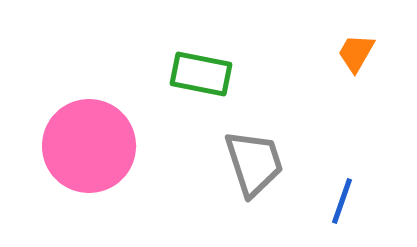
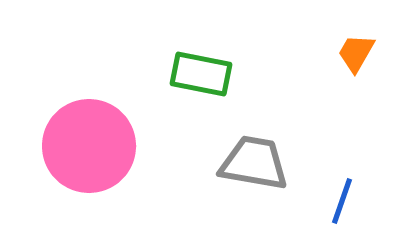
gray trapezoid: rotated 62 degrees counterclockwise
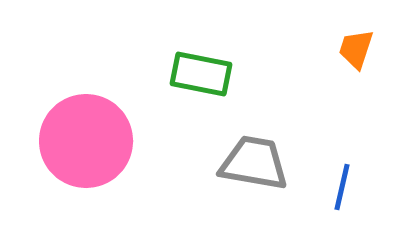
orange trapezoid: moved 4 px up; rotated 12 degrees counterclockwise
pink circle: moved 3 px left, 5 px up
blue line: moved 14 px up; rotated 6 degrees counterclockwise
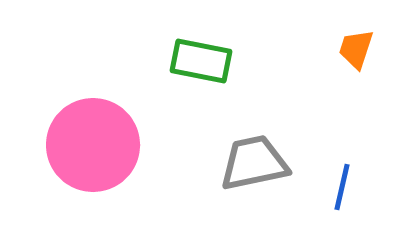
green rectangle: moved 13 px up
pink circle: moved 7 px right, 4 px down
gray trapezoid: rotated 22 degrees counterclockwise
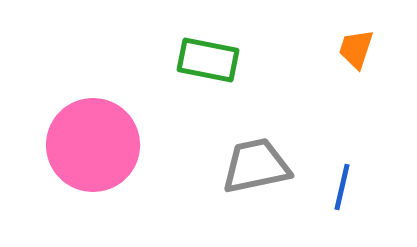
green rectangle: moved 7 px right, 1 px up
gray trapezoid: moved 2 px right, 3 px down
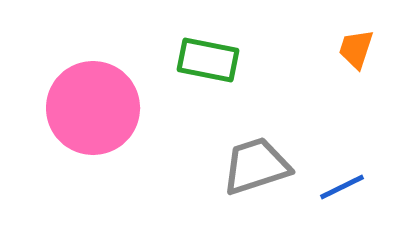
pink circle: moved 37 px up
gray trapezoid: rotated 6 degrees counterclockwise
blue line: rotated 51 degrees clockwise
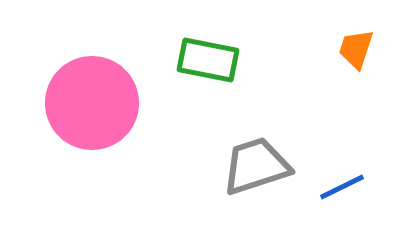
pink circle: moved 1 px left, 5 px up
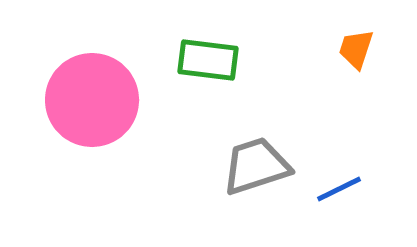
green rectangle: rotated 4 degrees counterclockwise
pink circle: moved 3 px up
blue line: moved 3 px left, 2 px down
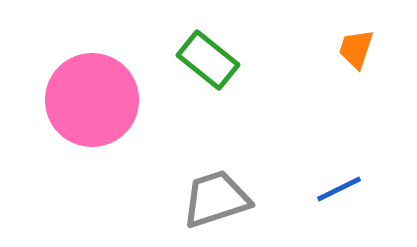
green rectangle: rotated 32 degrees clockwise
gray trapezoid: moved 40 px left, 33 px down
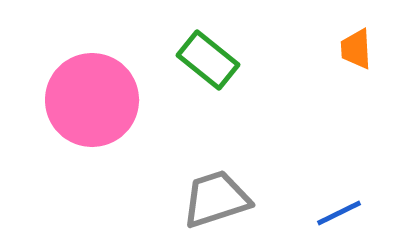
orange trapezoid: rotated 21 degrees counterclockwise
blue line: moved 24 px down
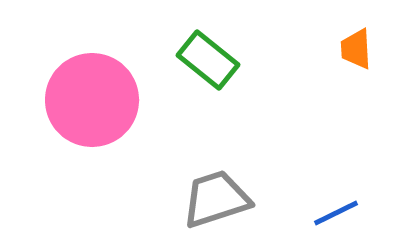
blue line: moved 3 px left
